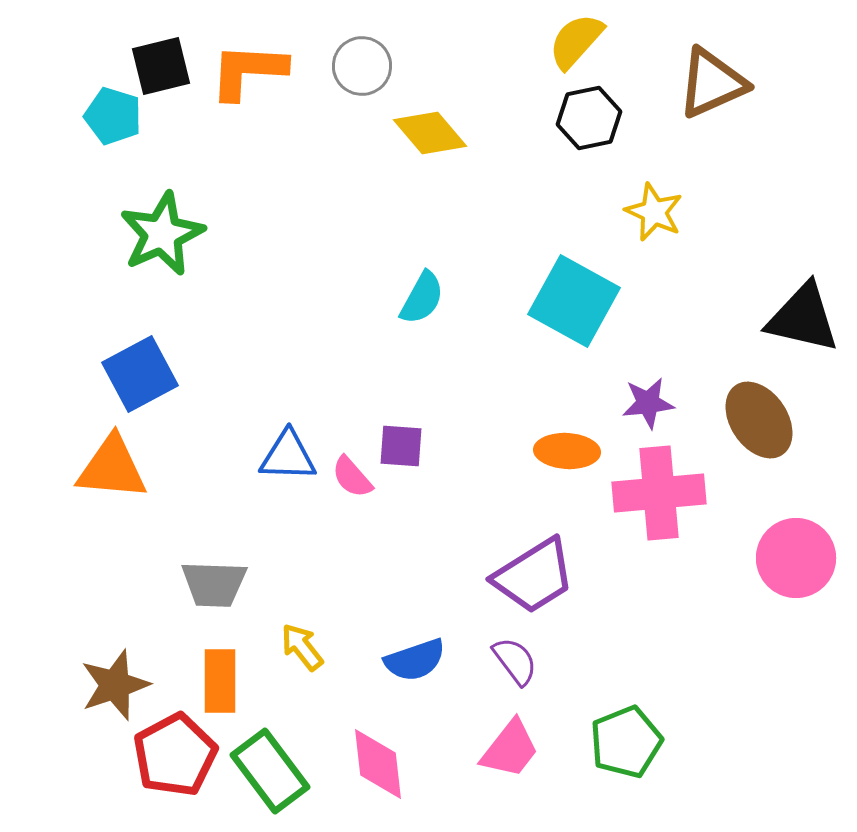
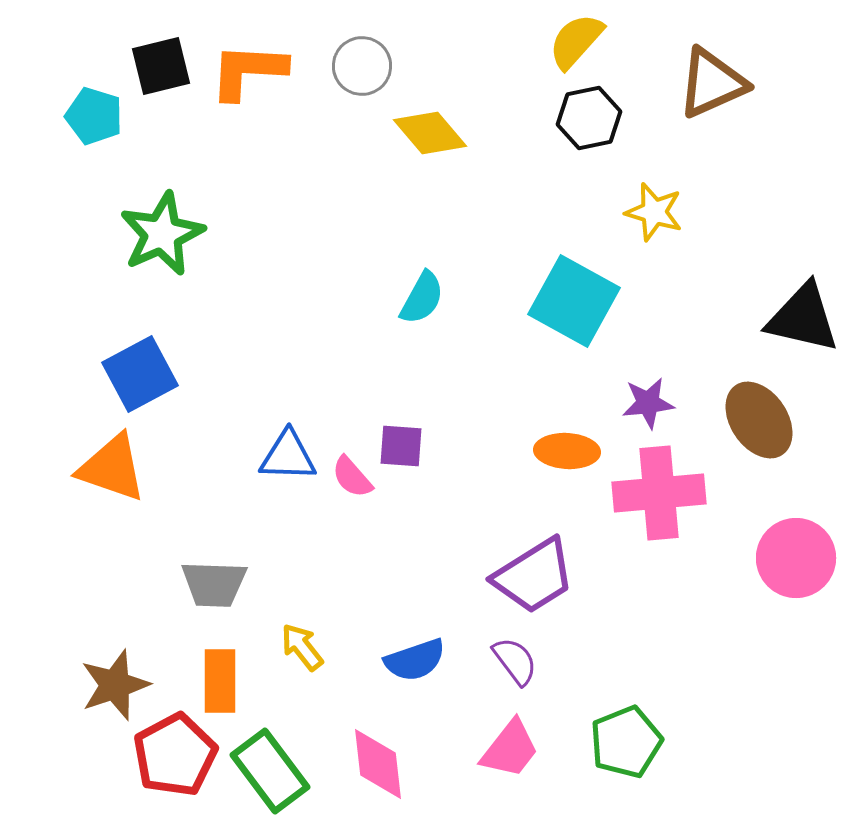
cyan pentagon: moved 19 px left
yellow star: rotated 8 degrees counterclockwise
orange triangle: rotated 14 degrees clockwise
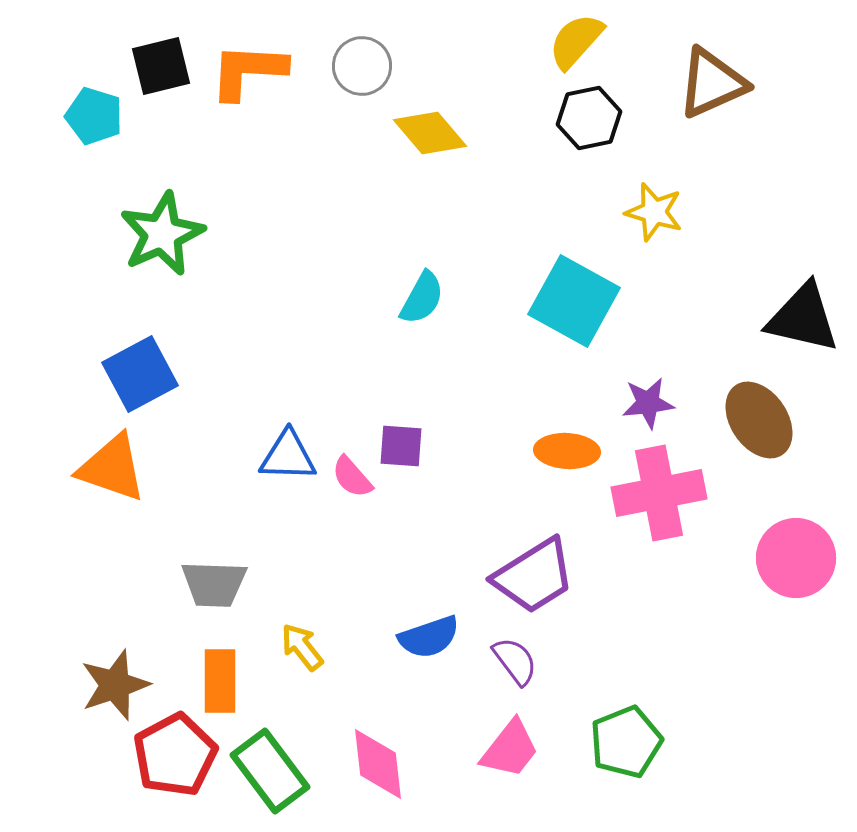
pink cross: rotated 6 degrees counterclockwise
blue semicircle: moved 14 px right, 23 px up
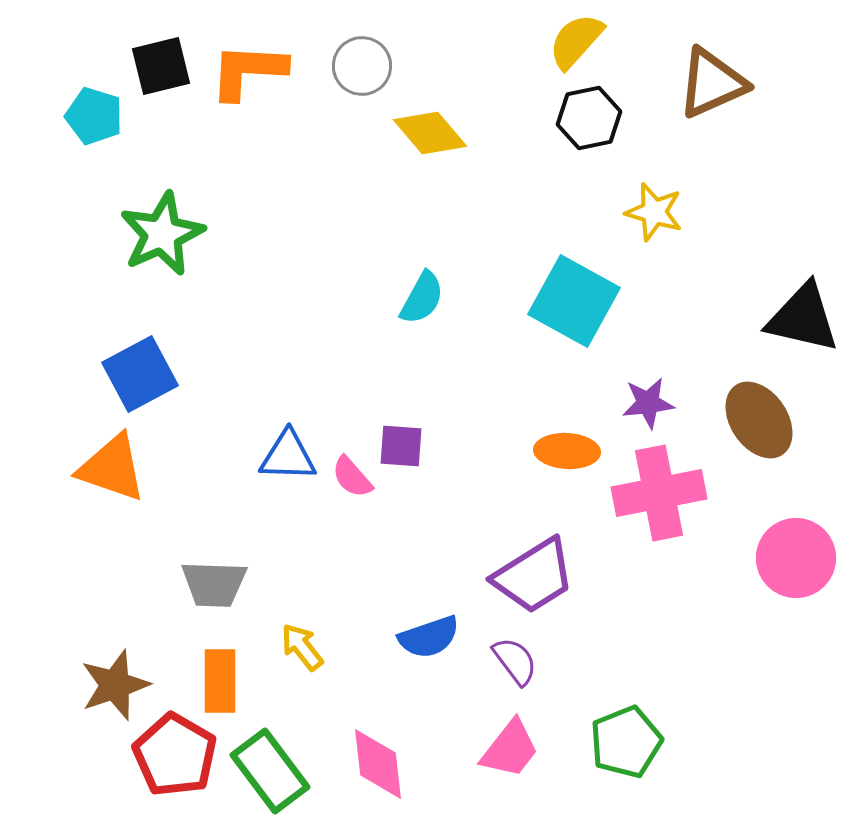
red pentagon: rotated 14 degrees counterclockwise
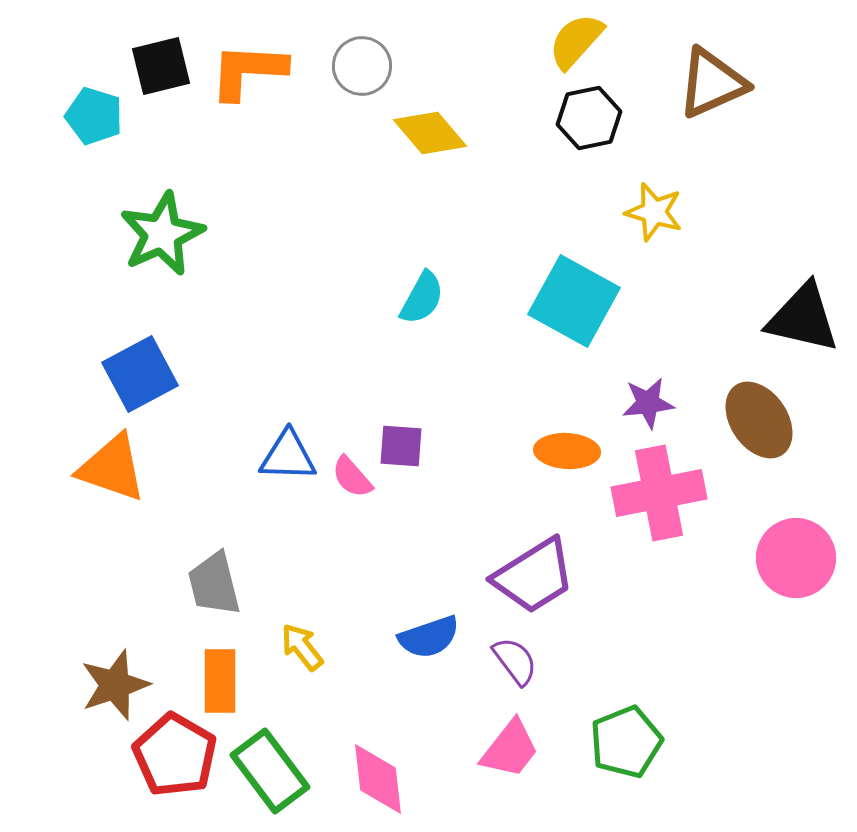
gray trapezoid: rotated 74 degrees clockwise
pink diamond: moved 15 px down
